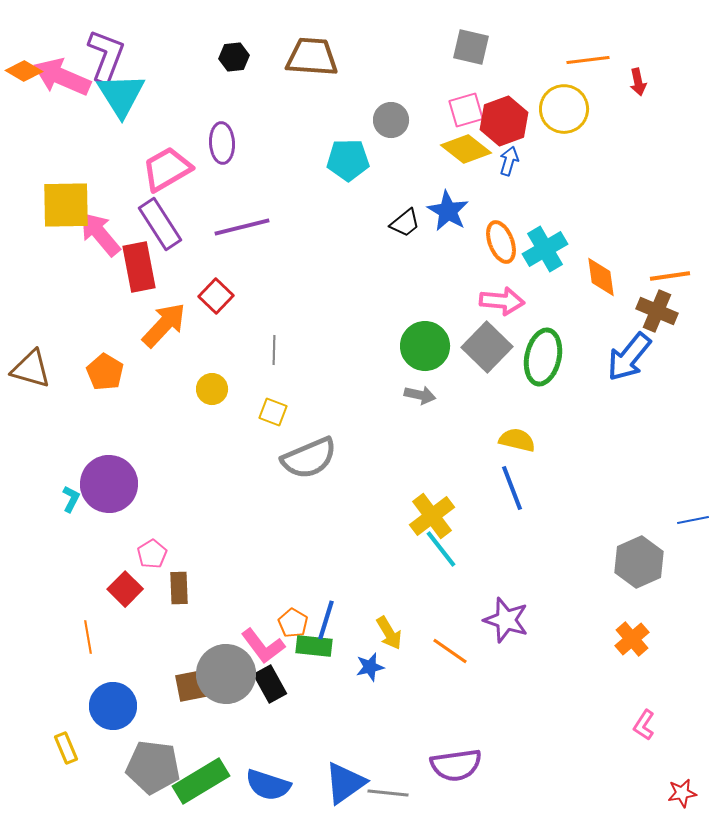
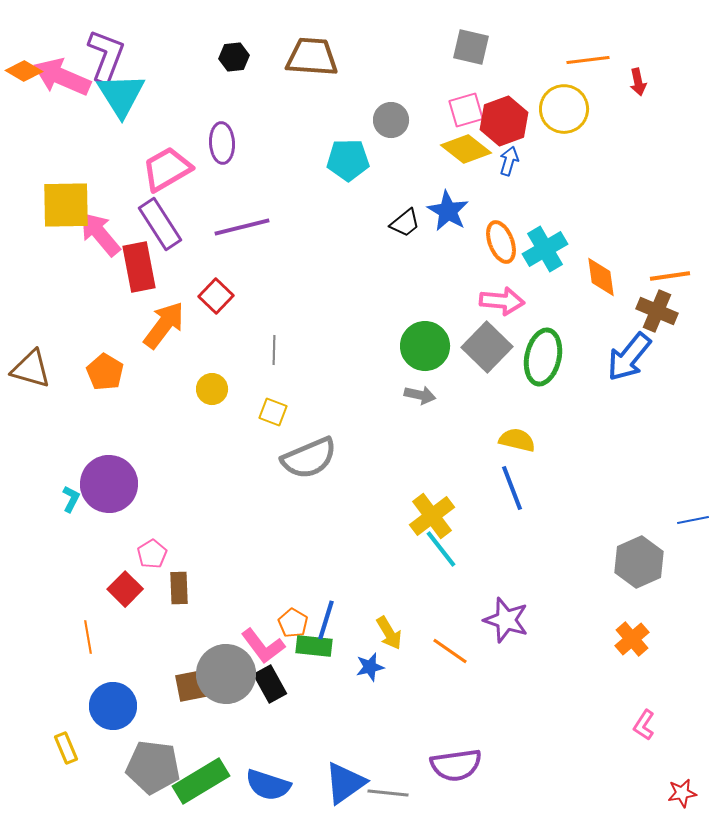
orange arrow at (164, 325): rotated 6 degrees counterclockwise
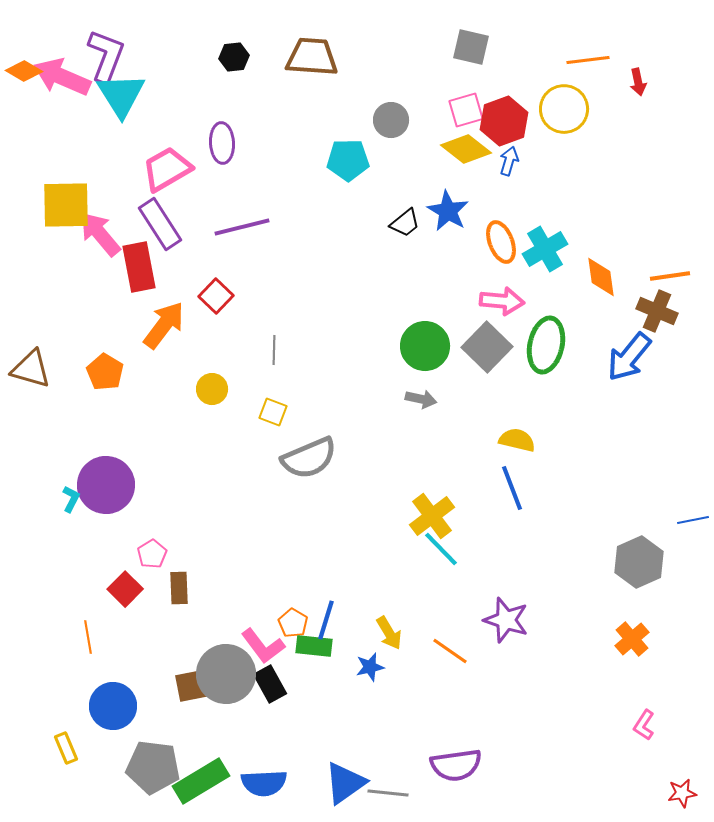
green ellipse at (543, 357): moved 3 px right, 12 px up
gray arrow at (420, 395): moved 1 px right, 4 px down
purple circle at (109, 484): moved 3 px left, 1 px down
cyan line at (441, 549): rotated 6 degrees counterclockwise
blue semicircle at (268, 785): moved 4 px left, 2 px up; rotated 21 degrees counterclockwise
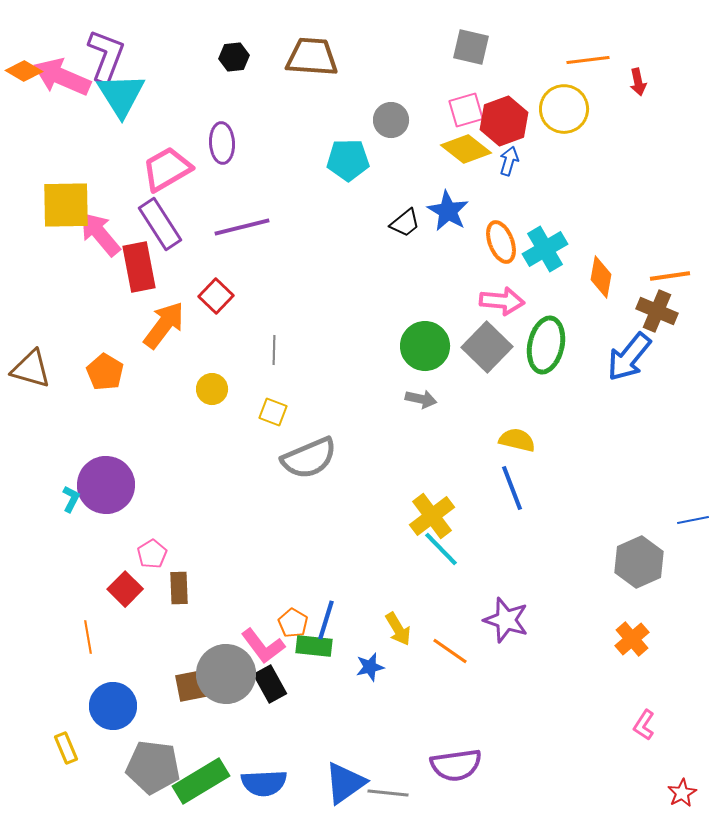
orange diamond at (601, 277): rotated 18 degrees clockwise
yellow arrow at (389, 633): moved 9 px right, 4 px up
red star at (682, 793): rotated 20 degrees counterclockwise
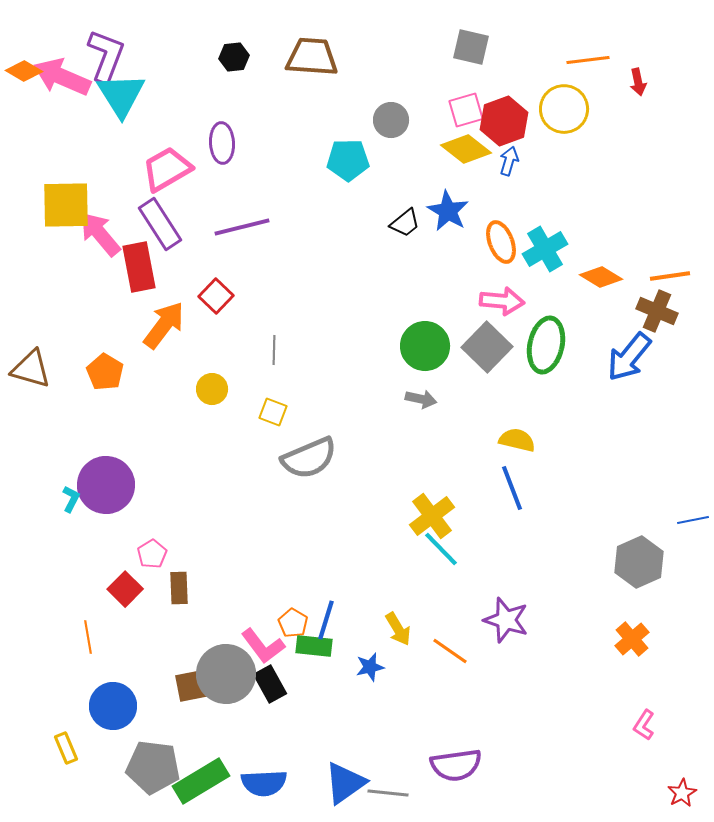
orange diamond at (601, 277): rotated 69 degrees counterclockwise
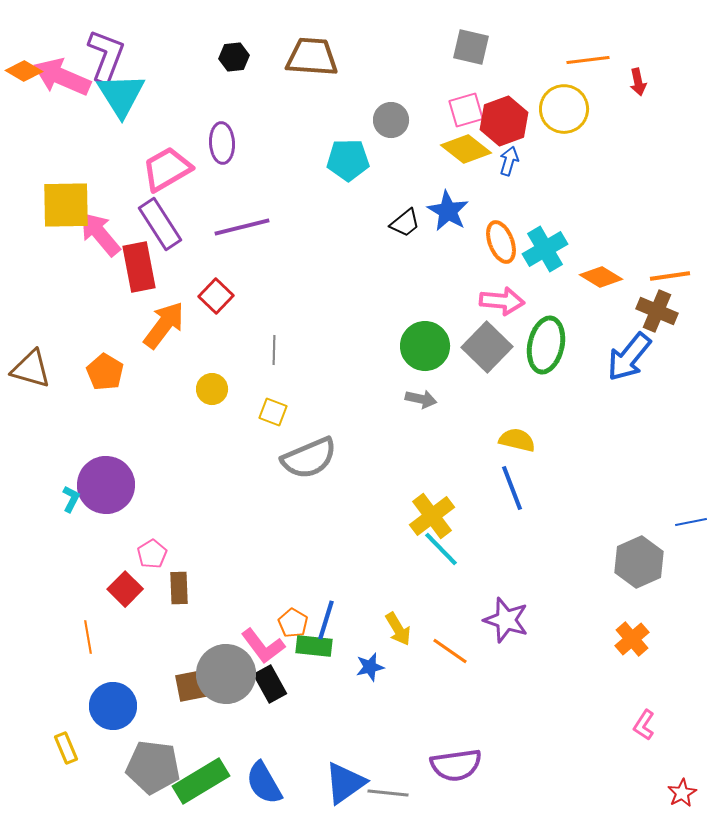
blue line at (693, 520): moved 2 px left, 2 px down
blue semicircle at (264, 783): rotated 63 degrees clockwise
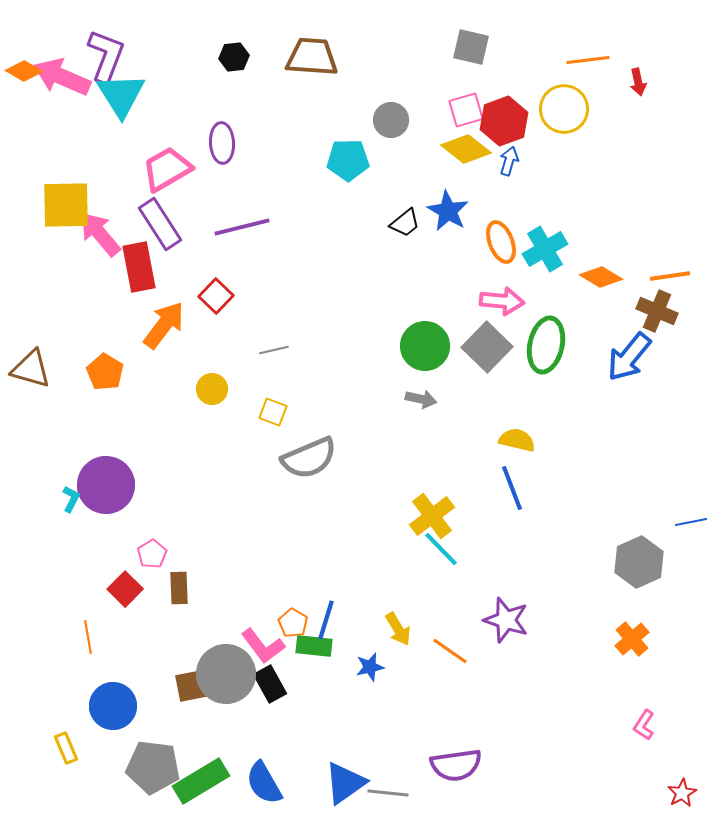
gray line at (274, 350): rotated 76 degrees clockwise
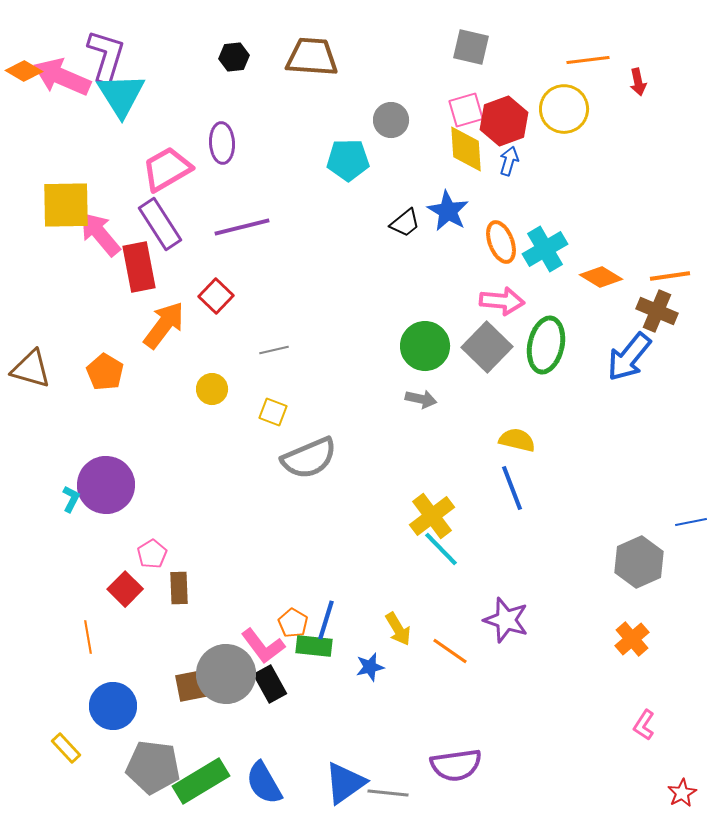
purple L-shape at (106, 56): rotated 4 degrees counterclockwise
yellow diamond at (466, 149): rotated 48 degrees clockwise
yellow rectangle at (66, 748): rotated 20 degrees counterclockwise
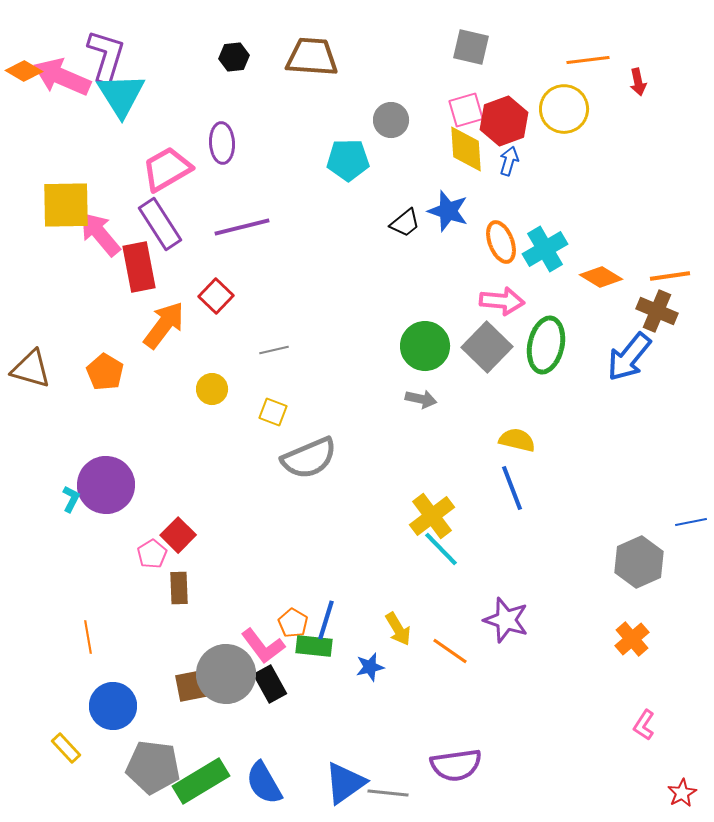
blue star at (448, 211): rotated 12 degrees counterclockwise
red square at (125, 589): moved 53 px right, 54 px up
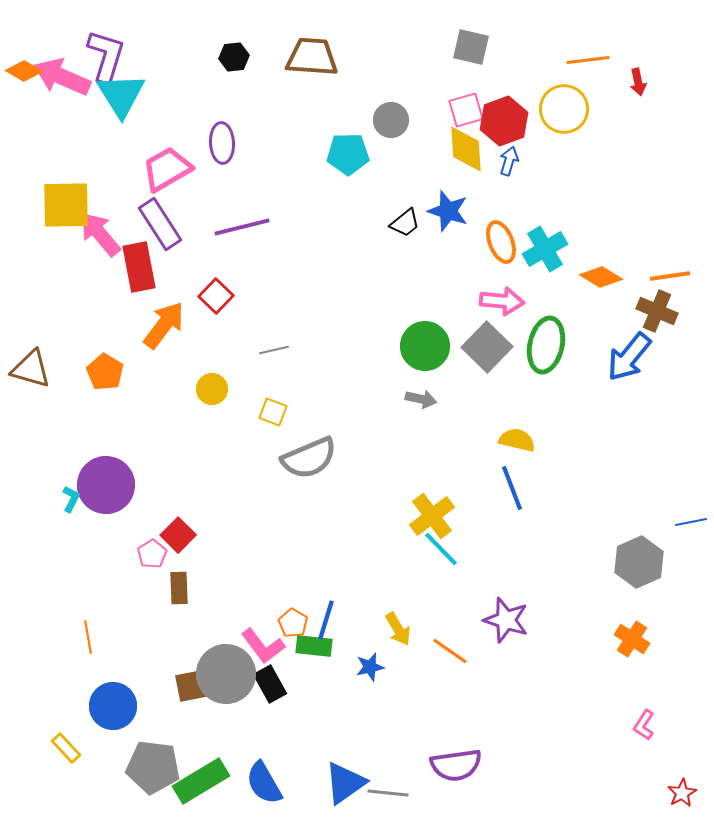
cyan pentagon at (348, 160): moved 6 px up
orange cross at (632, 639): rotated 16 degrees counterclockwise
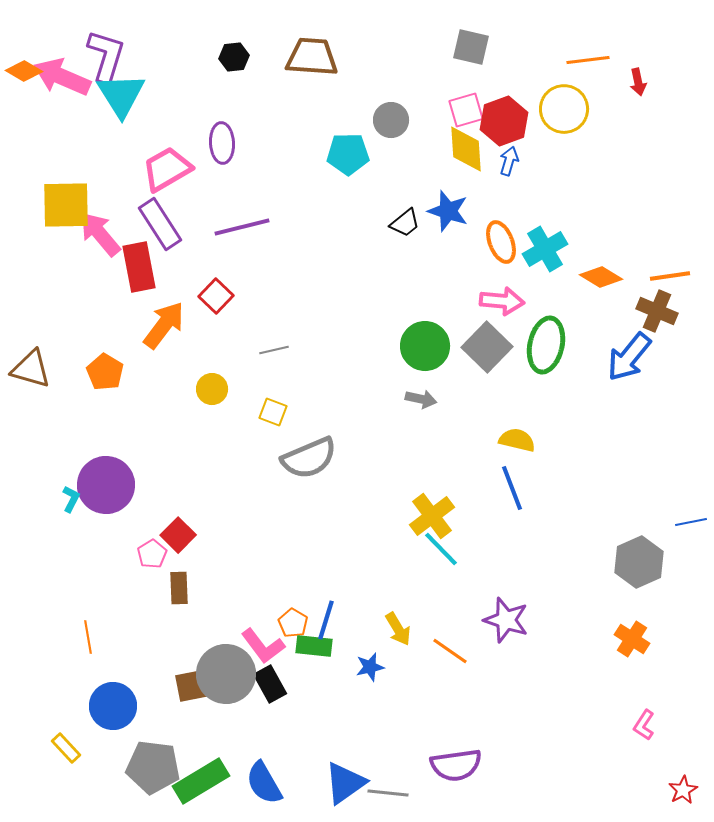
red star at (682, 793): moved 1 px right, 3 px up
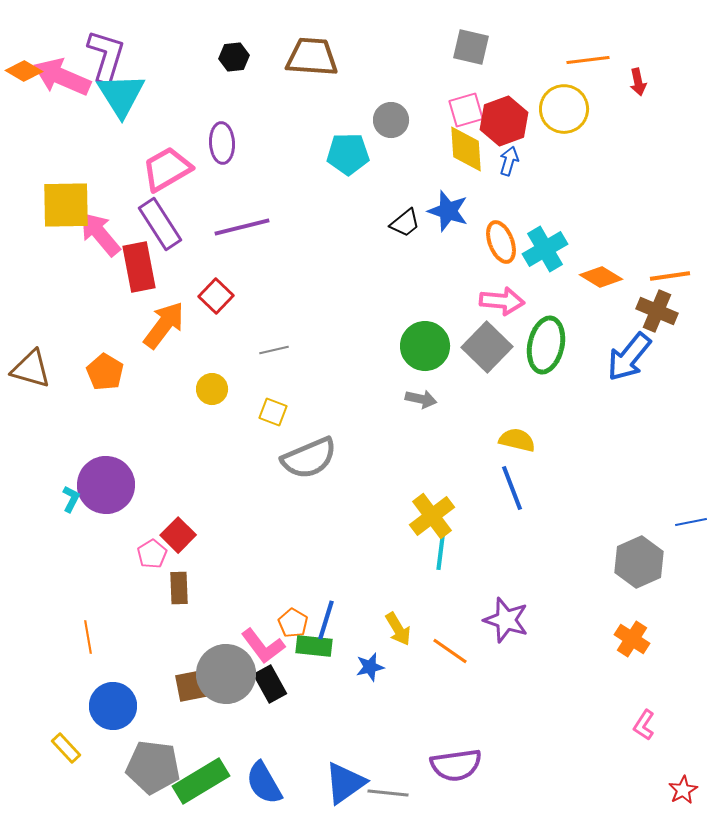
cyan line at (441, 549): rotated 51 degrees clockwise
